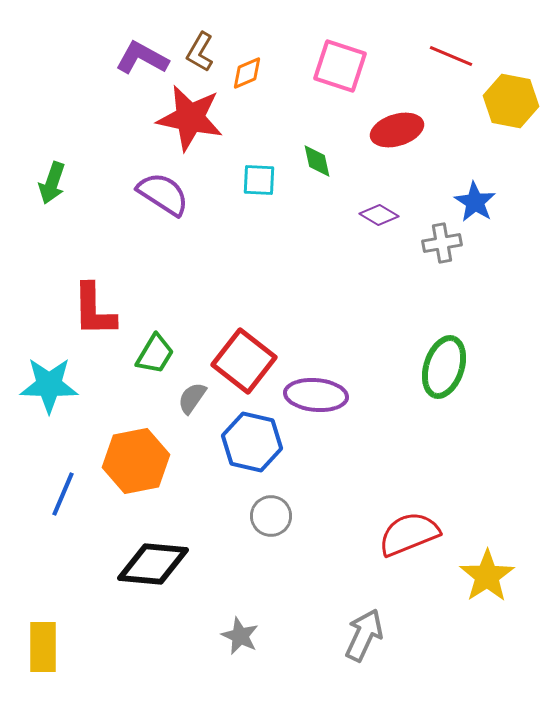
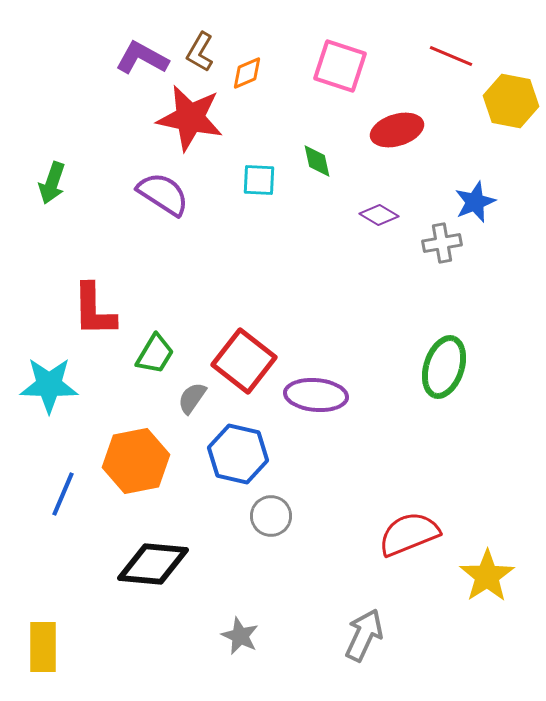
blue star: rotated 18 degrees clockwise
blue hexagon: moved 14 px left, 12 px down
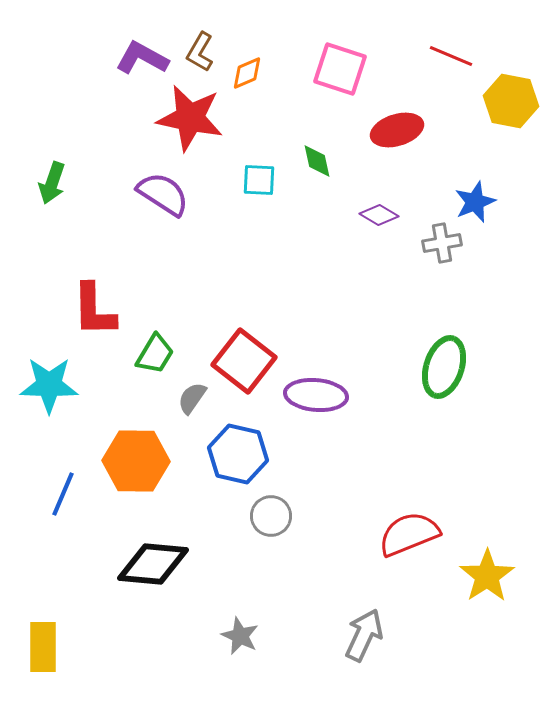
pink square: moved 3 px down
orange hexagon: rotated 12 degrees clockwise
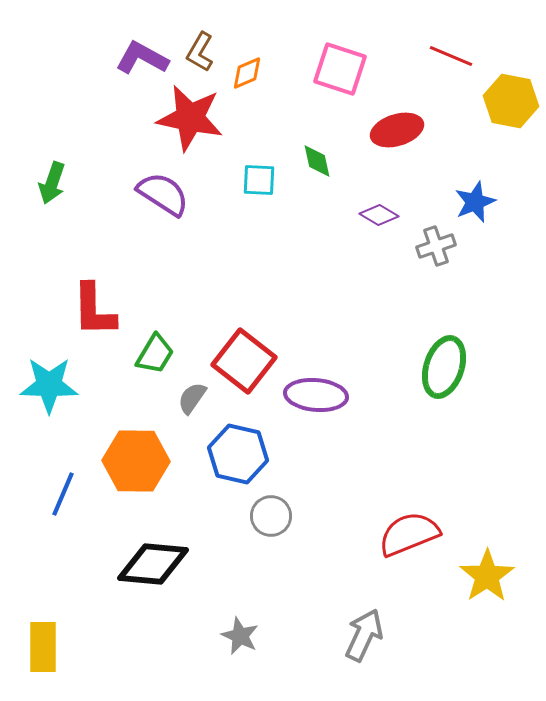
gray cross: moved 6 px left, 3 px down; rotated 9 degrees counterclockwise
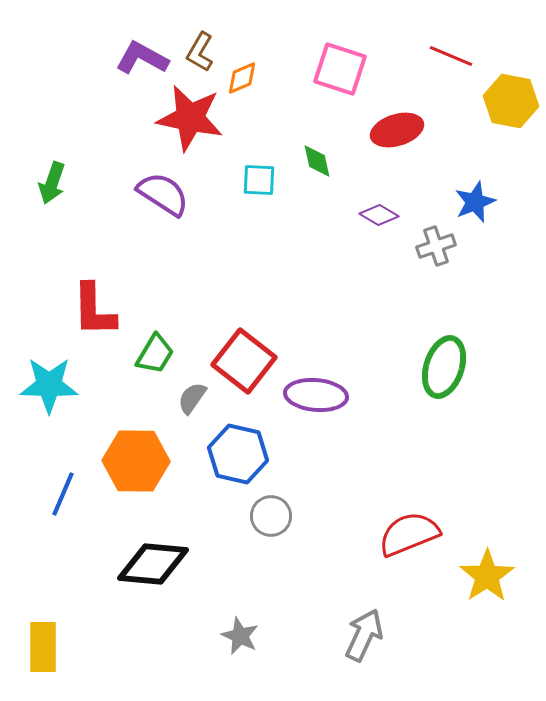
orange diamond: moved 5 px left, 5 px down
